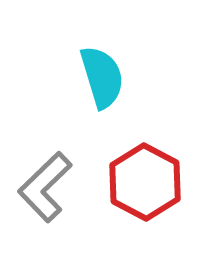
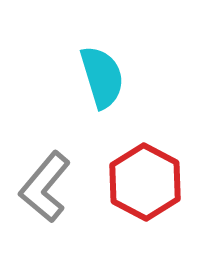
gray L-shape: rotated 6 degrees counterclockwise
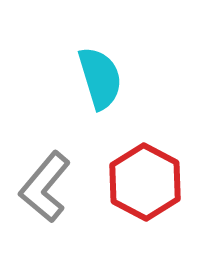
cyan semicircle: moved 2 px left, 1 px down
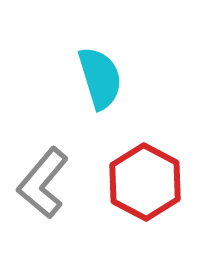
gray L-shape: moved 2 px left, 4 px up
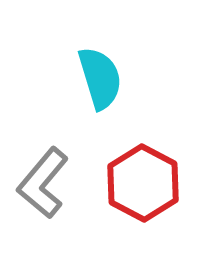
red hexagon: moved 2 px left, 1 px down
